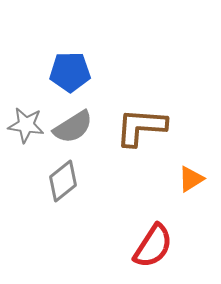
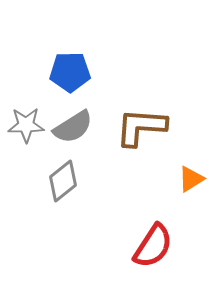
gray star: rotated 9 degrees counterclockwise
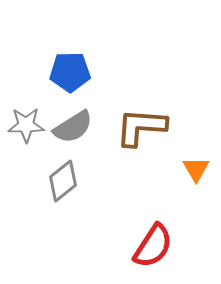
orange triangle: moved 5 px right, 10 px up; rotated 28 degrees counterclockwise
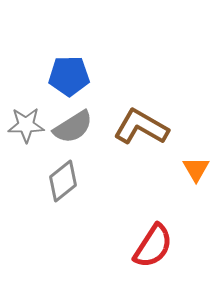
blue pentagon: moved 1 px left, 4 px down
brown L-shape: rotated 26 degrees clockwise
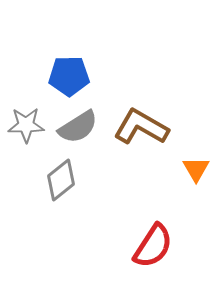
gray semicircle: moved 5 px right
gray diamond: moved 2 px left, 1 px up
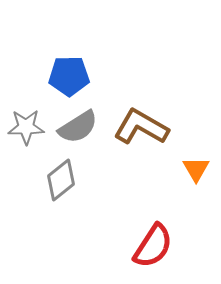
gray star: moved 2 px down
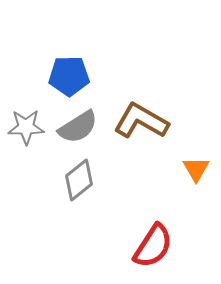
brown L-shape: moved 6 px up
gray diamond: moved 18 px right
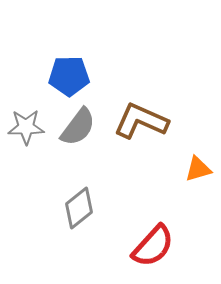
brown L-shape: rotated 6 degrees counterclockwise
gray semicircle: rotated 21 degrees counterclockwise
orange triangle: moved 2 px right; rotated 44 degrees clockwise
gray diamond: moved 28 px down
red semicircle: rotated 9 degrees clockwise
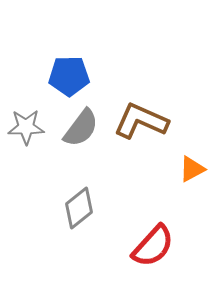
gray semicircle: moved 3 px right, 1 px down
orange triangle: moved 6 px left; rotated 12 degrees counterclockwise
